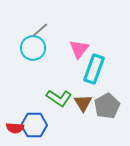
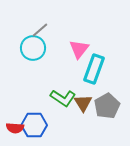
green L-shape: moved 4 px right
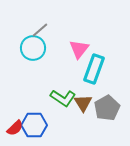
gray pentagon: moved 2 px down
red semicircle: rotated 48 degrees counterclockwise
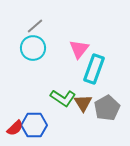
gray line: moved 5 px left, 4 px up
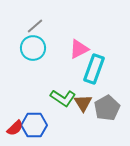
pink triangle: rotated 25 degrees clockwise
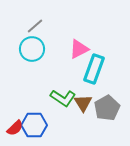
cyan circle: moved 1 px left, 1 px down
